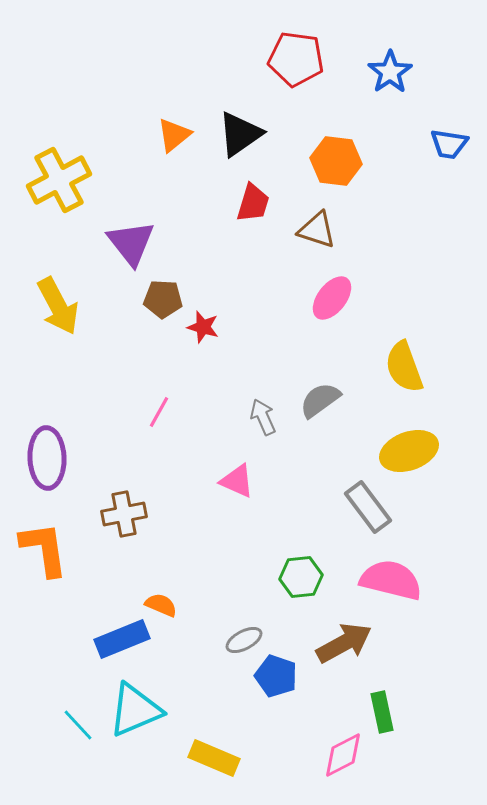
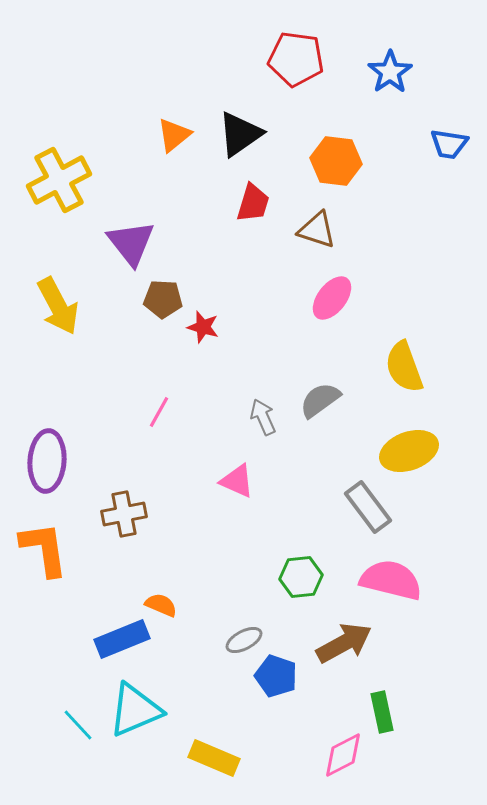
purple ellipse: moved 3 px down; rotated 6 degrees clockwise
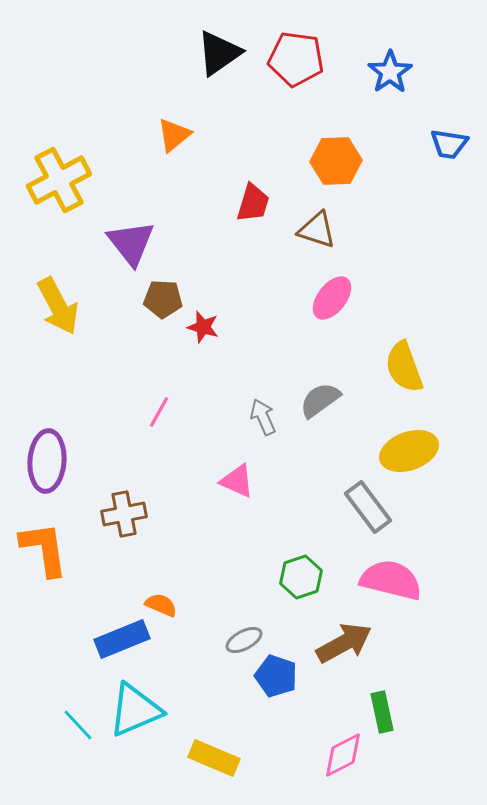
black triangle: moved 21 px left, 81 px up
orange hexagon: rotated 9 degrees counterclockwise
green hexagon: rotated 12 degrees counterclockwise
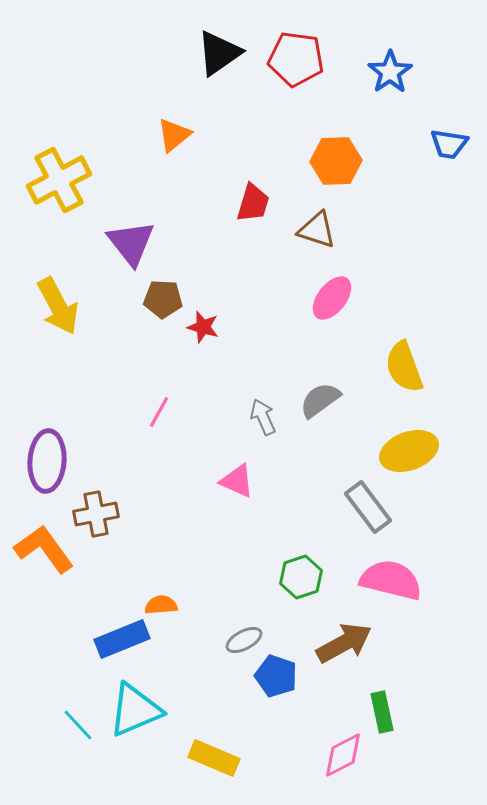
brown cross: moved 28 px left
orange L-shape: rotated 28 degrees counterclockwise
orange semicircle: rotated 28 degrees counterclockwise
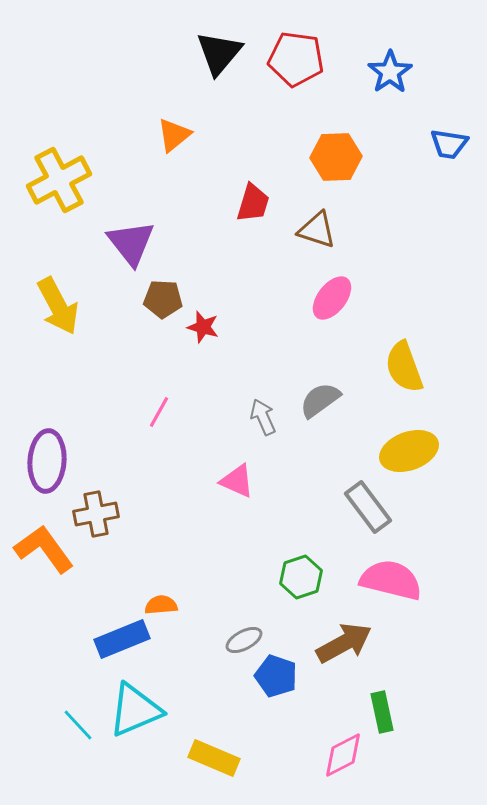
black triangle: rotated 15 degrees counterclockwise
orange hexagon: moved 4 px up
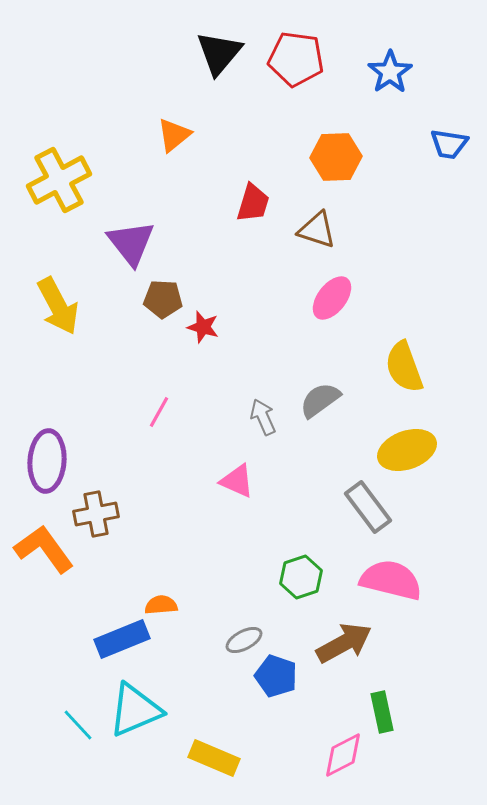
yellow ellipse: moved 2 px left, 1 px up
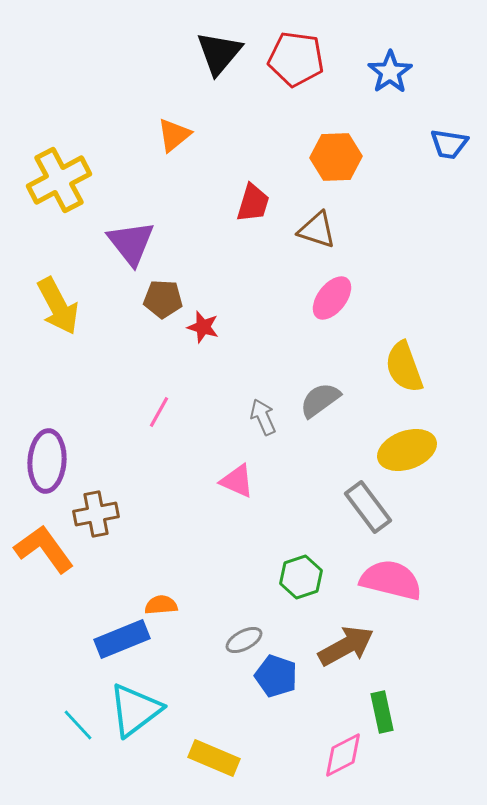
brown arrow: moved 2 px right, 3 px down
cyan triangle: rotated 14 degrees counterclockwise
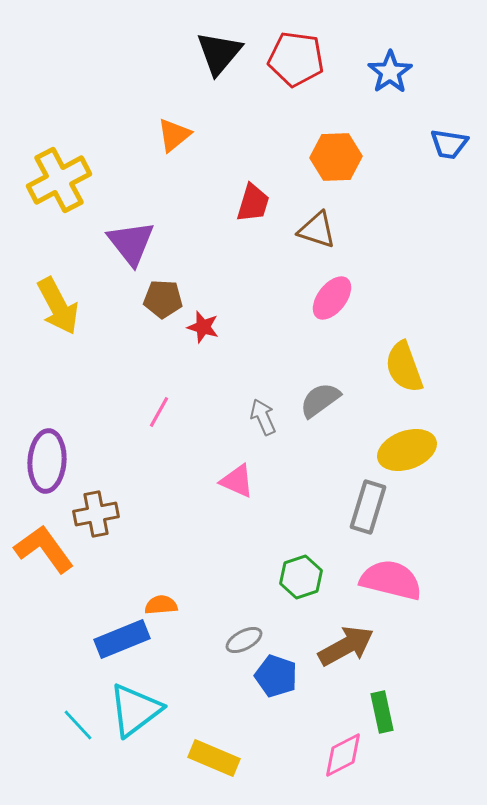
gray rectangle: rotated 54 degrees clockwise
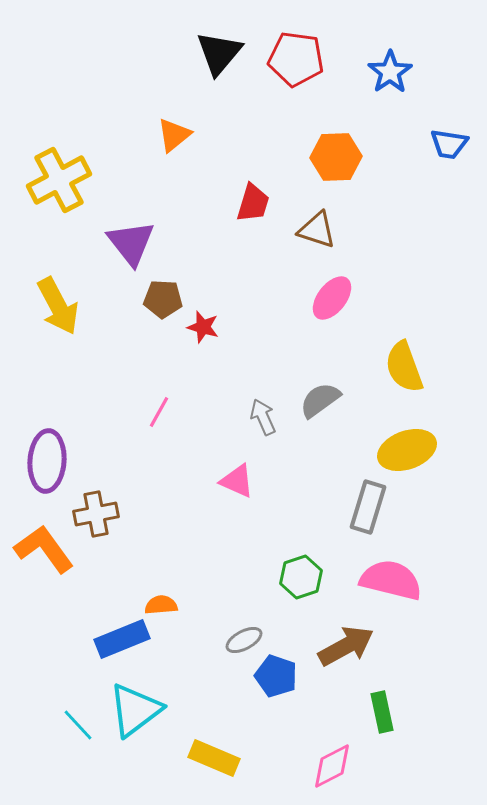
pink diamond: moved 11 px left, 11 px down
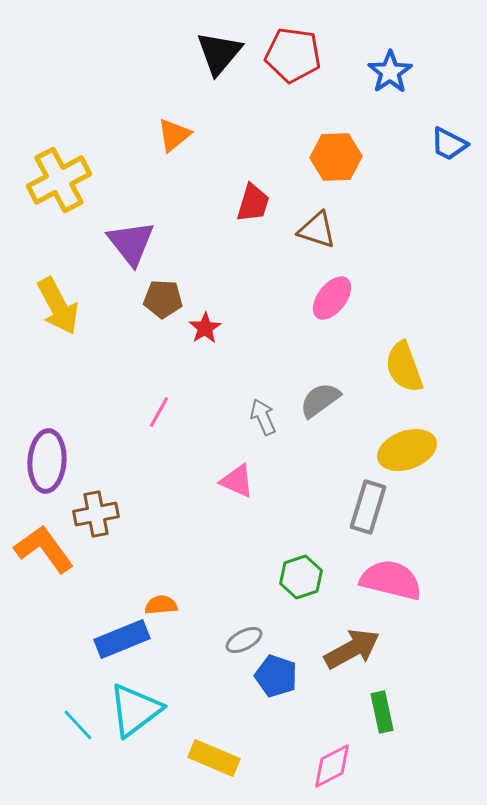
red pentagon: moved 3 px left, 4 px up
blue trapezoid: rotated 18 degrees clockwise
red star: moved 2 px right, 1 px down; rotated 24 degrees clockwise
brown arrow: moved 6 px right, 3 px down
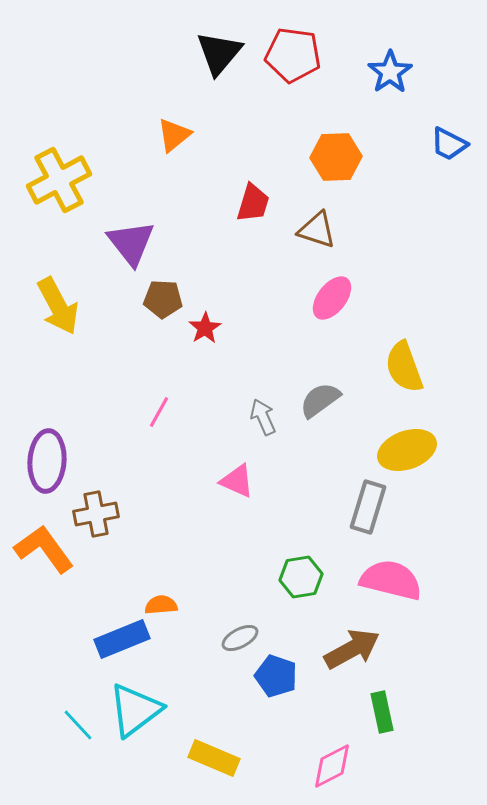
green hexagon: rotated 9 degrees clockwise
gray ellipse: moved 4 px left, 2 px up
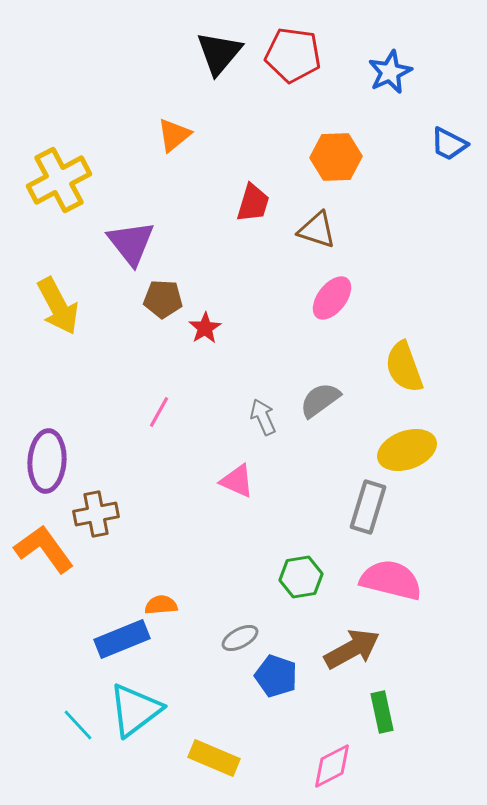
blue star: rotated 9 degrees clockwise
